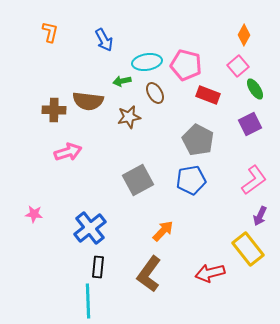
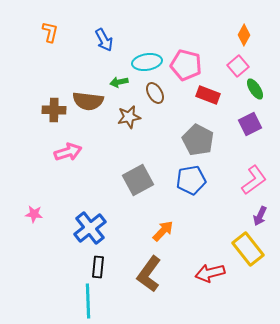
green arrow: moved 3 px left, 1 px down
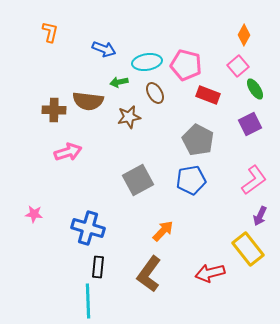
blue arrow: moved 9 px down; rotated 40 degrees counterclockwise
blue cross: moved 2 px left; rotated 36 degrees counterclockwise
